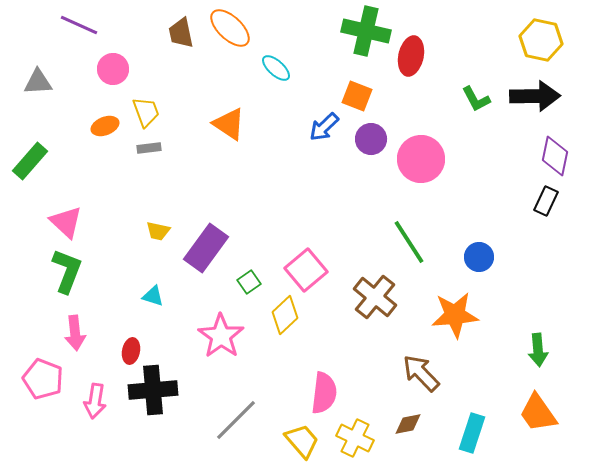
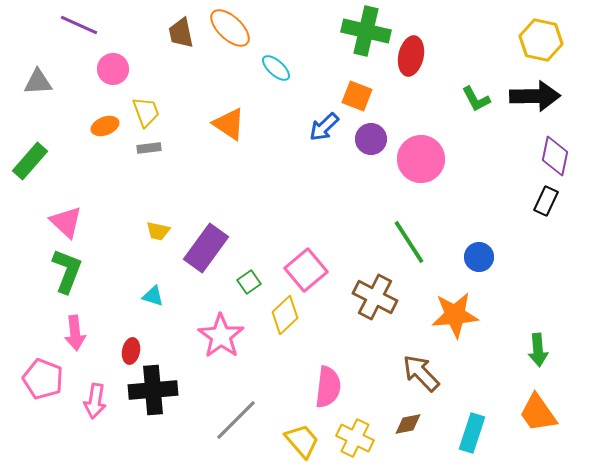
brown cross at (375, 297): rotated 12 degrees counterclockwise
pink semicircle at (324, 393): moved 4 px right, 6 px up
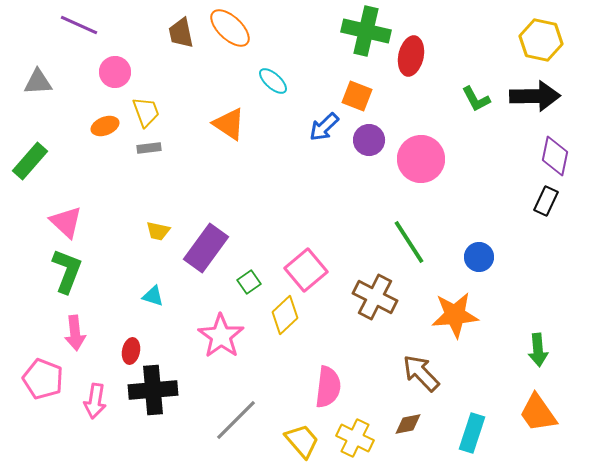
cyan ellipse at (276, 68): moved 3 px left, 13 px down
pink circle at (113, 69): moved 2 px right, 3 px down
purple circle at (371, 139): moved 2 px left, 1 px down
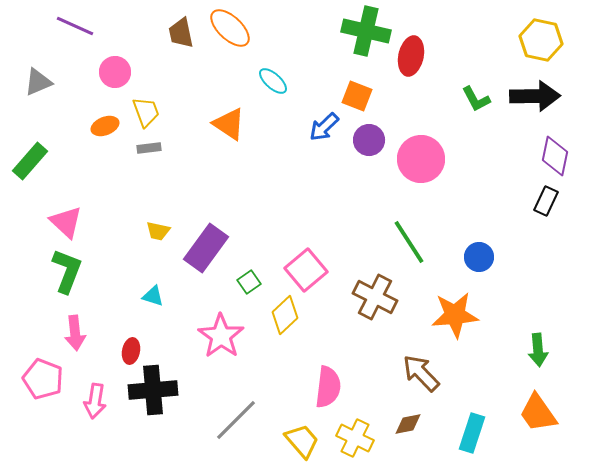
purple line at (79, 25): moved 4 px left, 1 px down
gray triangle at (38, 82): rotated 20 degrees counterclockwise
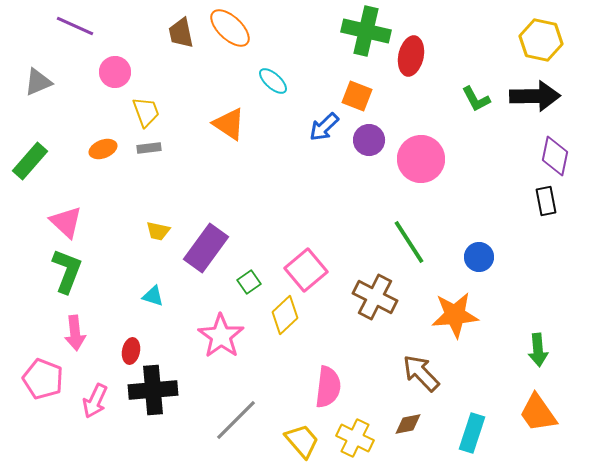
orange ellipse at (105, 126): moved 2 px left, 23 px down
black rectangle at (546, 201): rotated 36 degrees counterclockwise
pink arrow at (95, 401): rotated 16 degrees clockwise
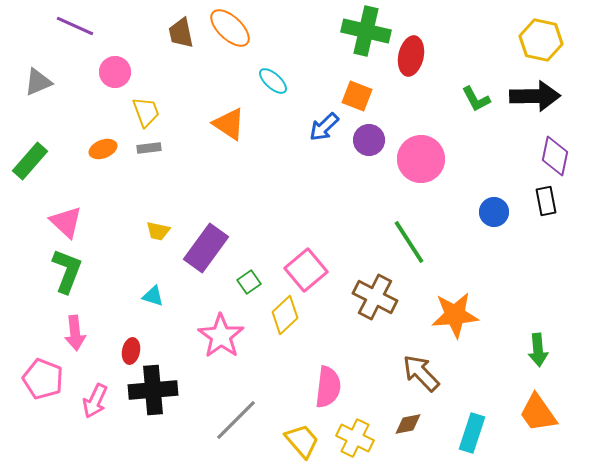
blue circle at (479, 257): moved 15 px right, 45 px up
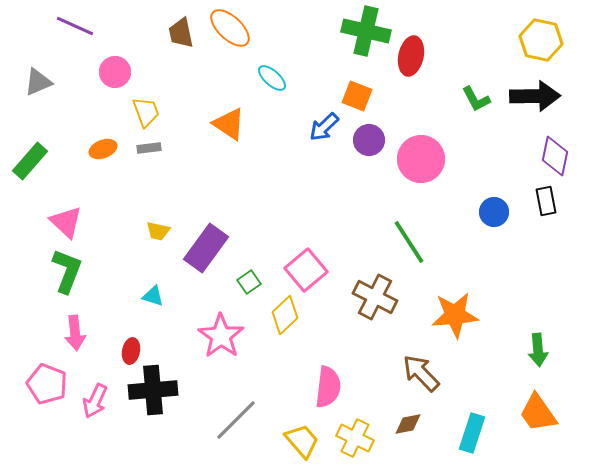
cyan ellipse at (273, 81): moved 1 px left, 3 px up
pink pentagon at (43, 379): moved 4 px right, 5 px down
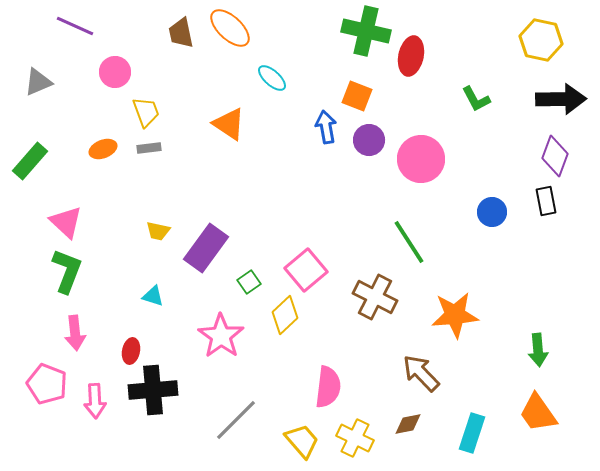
black arrow at (535, 96): moved 26 px right, 3 px down
blue arrow at (324, 127): moved 2 px right; rotated 124 degrees clockwise
purple diamond at (555, 156): rotated 9 degrees clockwise
blue circle at (494, 212): moved 2 px left
pink arrow at (95, 401): rotated 28 degrees counterclockwise
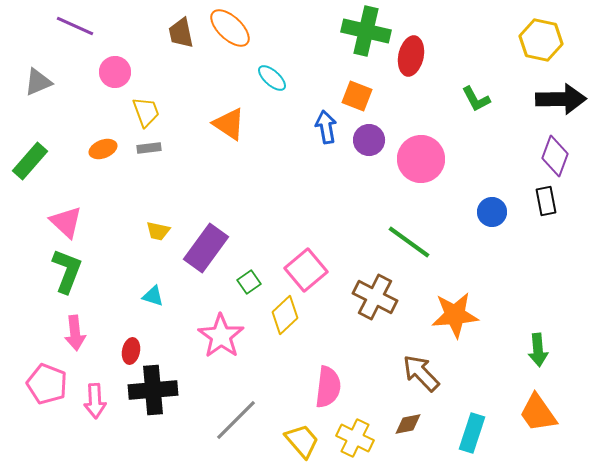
green line at (409, 242): rotated 21 degrees counterclockwise
